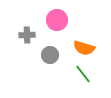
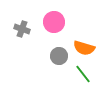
pink circle: moved 3 px left, 2 px down
gray cross: moved 5 px left, 6 px up; rotated 21 degrees clockwise
gray circle: moved 9 px right, 1 px down
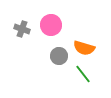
pink circle: moved 3 px left, 3 px down
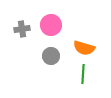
gray cross: rotated 28 degrees counterclockwise
gray circle: moved 8 px left
green line: rotated 42 degrees clockwise
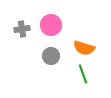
green line: rotated 24 degrees counterclockwise
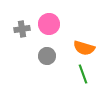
pink circle: moved 2 px left, 1 px up
gray circle: moved 4 px left
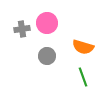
pink circle: moved 2 px left, 1 px up
orange semicircle: moved 1 px left, 1 px up
green line: moved 3 px down
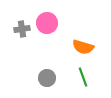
gray circle: moved 22 px down
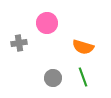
gray cross: moved 3 px left, 14 px down
gray circle: moved 6 px right
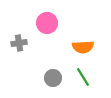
orange semicircle: rotated 20 degrees counterclockwise
green line: rotated 12 degrees counterclockwise
